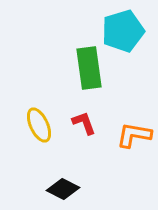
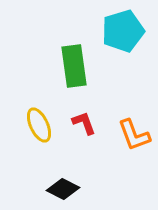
green rectangle: moved 15 px left, 2 px up
orange L-shape: rotated 120 degrees counterclockwise
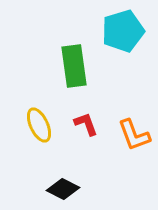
red L-shape: moved 2 px right, 1 px down
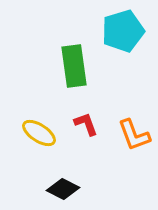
yellow ellipse: moved 8 px down; rotated 32 degrees counterclockwise
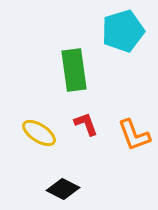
green rectangle: moved 4 px down
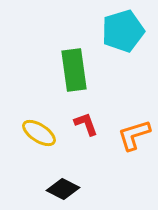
orange L-shape: rotated 93 degrees clockwise
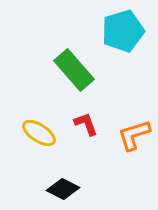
green rectangle: rotated 33 degrees counterclockwise
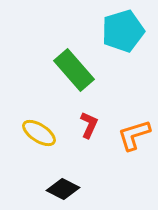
red L-shape: moved 3 px right, 1 px down; rotated 44 degrees clockwise
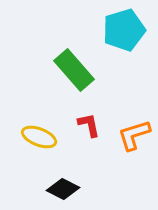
cyan pentagon: moved 1 px right, 1 px up
red L-shape: rotated 36 degrees counterclockwise
yellow ellipse: moved 4 px down; rotated 12 degrees counterclockwise
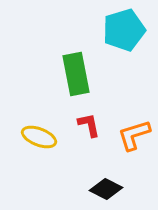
green rectangle: moved 2 px right, 4 px down; rotated 30 degrees clockwise
black diamond: moved 43 px right
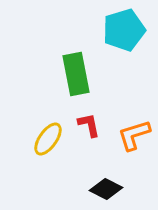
yellow ellipse: moved 9 px right, 2 px down; rotated 76 degrees counterclockwise
